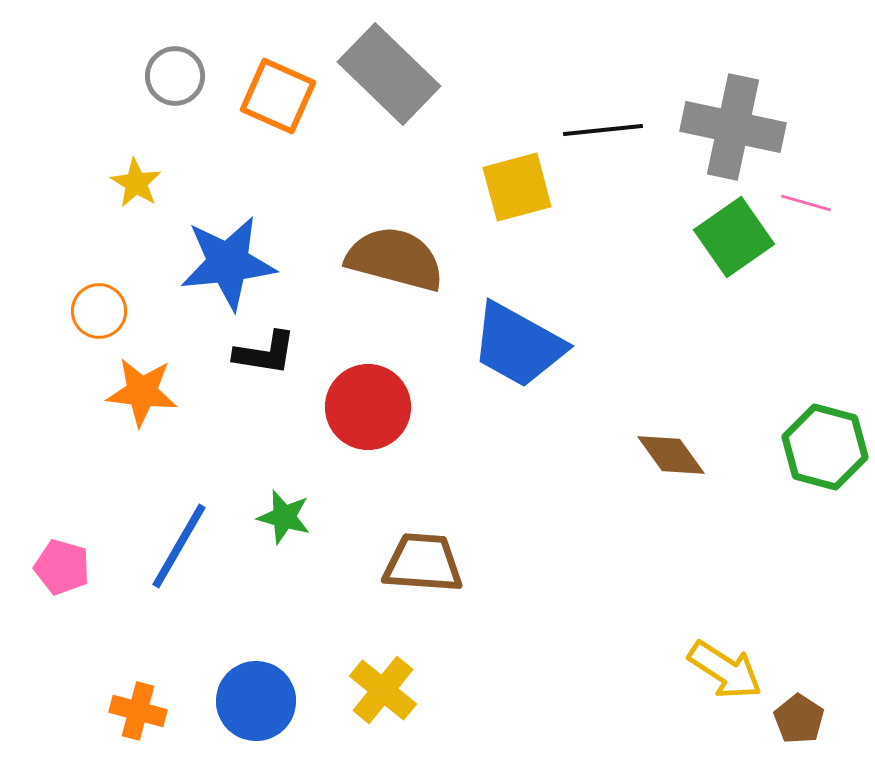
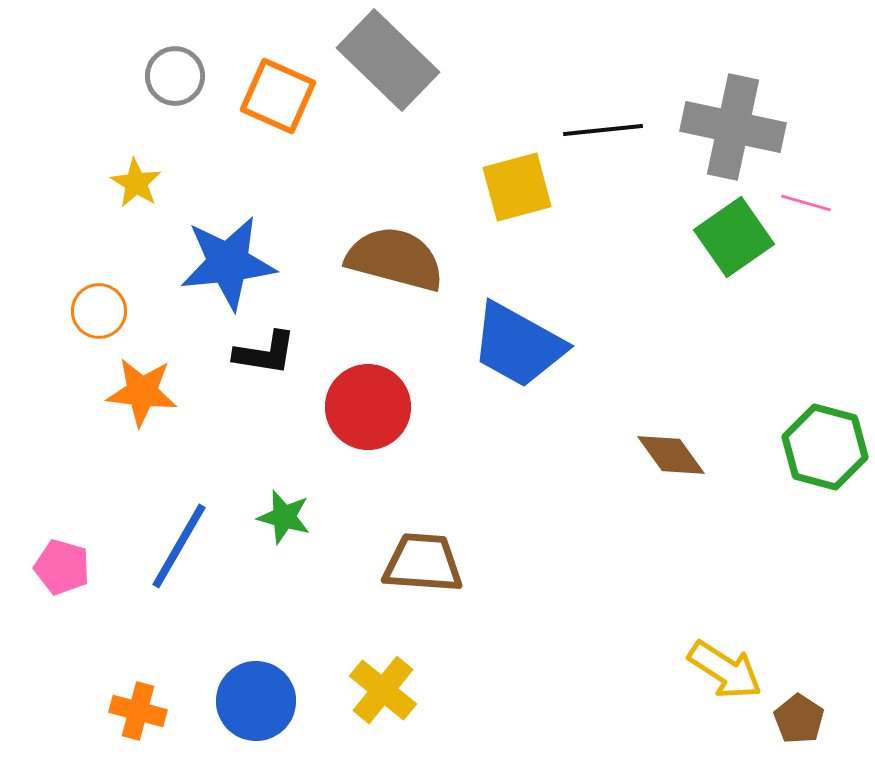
gray rectangle: moved 1 px left, 14 px up
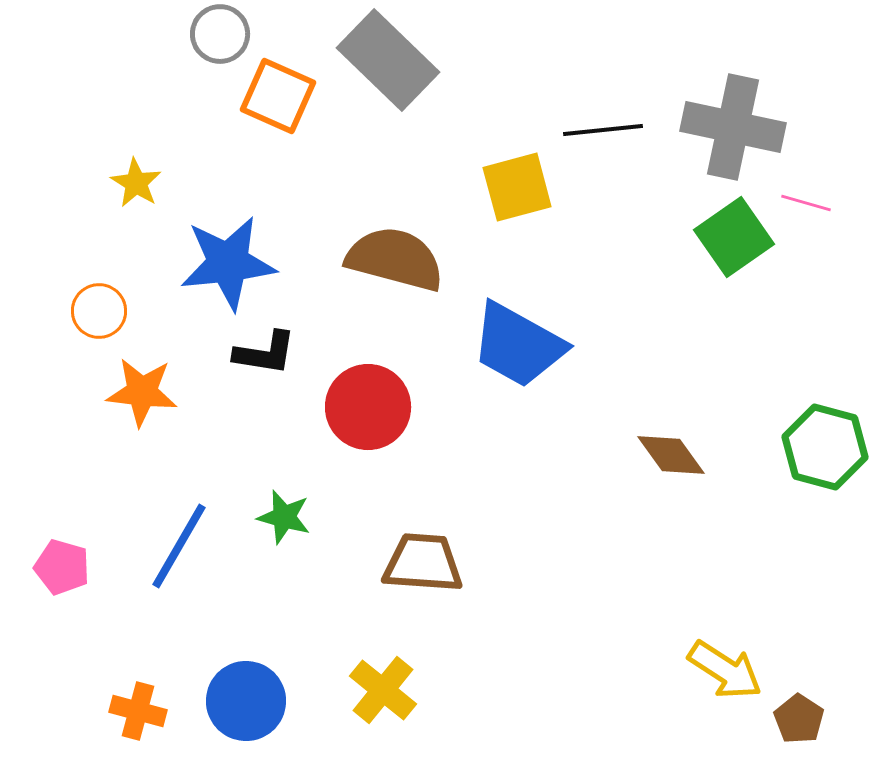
gray circle: moved 45 px right, 42 px up
blue circle: moved 10 px left
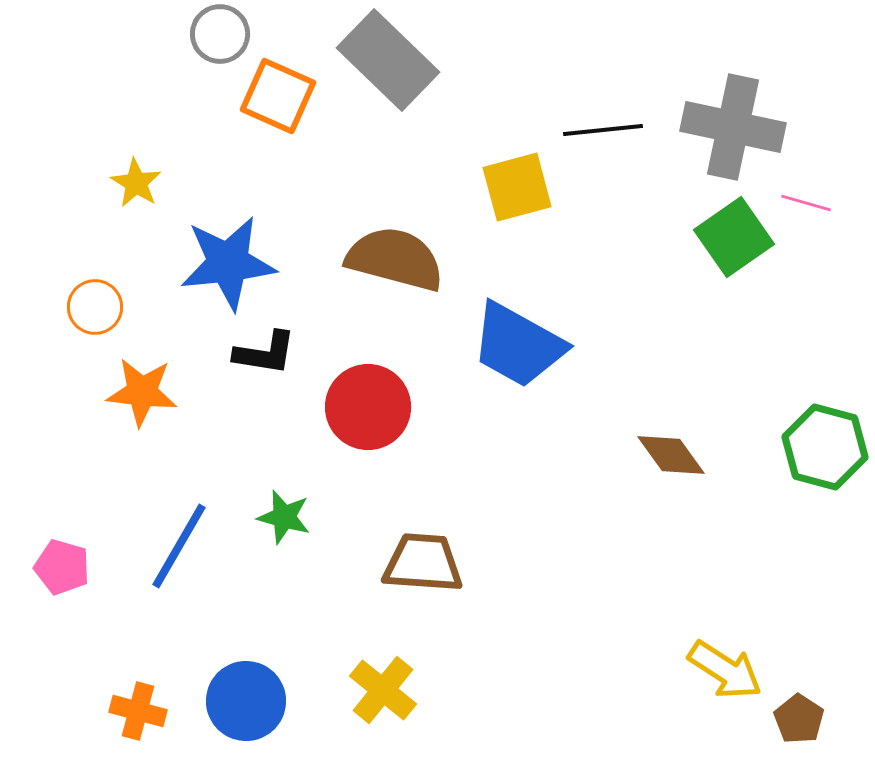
orange circle: moved 4 px left, 4 px up
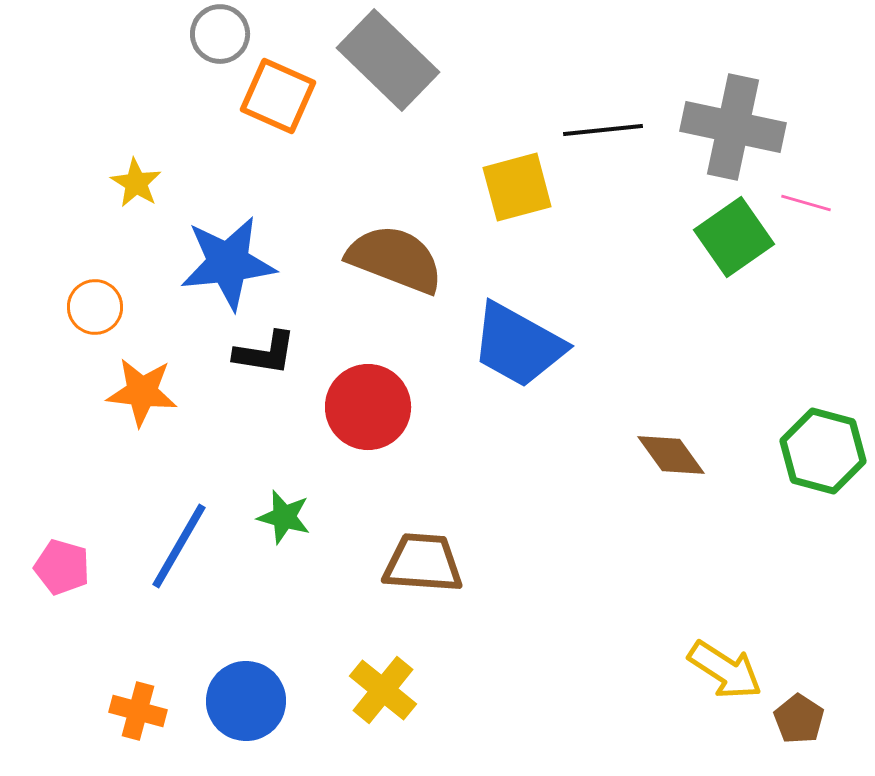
brown semicircle: rotated 6 degrees clockwise
green hexagon: moved 2 px left, 4 px down
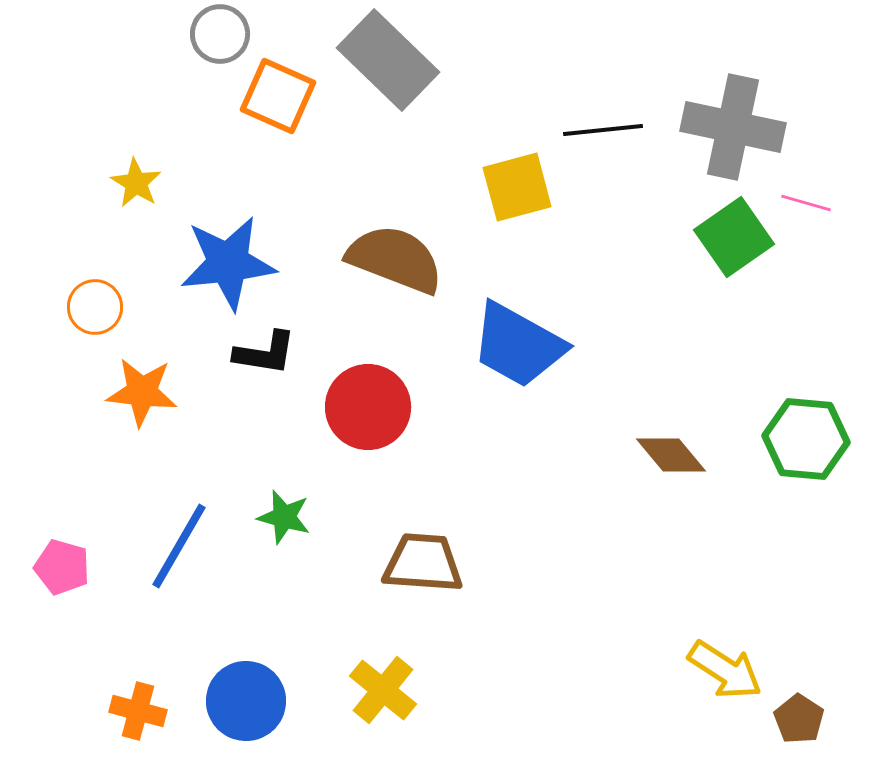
green hexagon: moved 17 px left, 12 px up; rotated 10 degrees counterclockwise
brown diamond: rotated 4 degrees counterclockwise
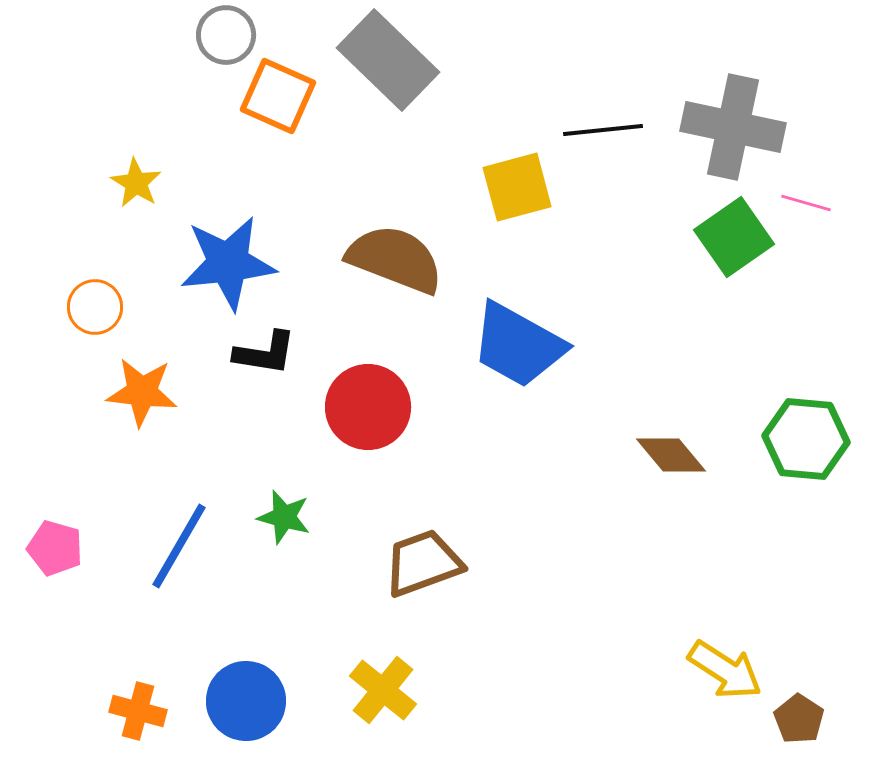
gray circle: moved 6 px right, 1 px down
brown trapezoid: rotated 24 degrees counterclockwise
pink pentagon: moved 7 px left, 19 px up
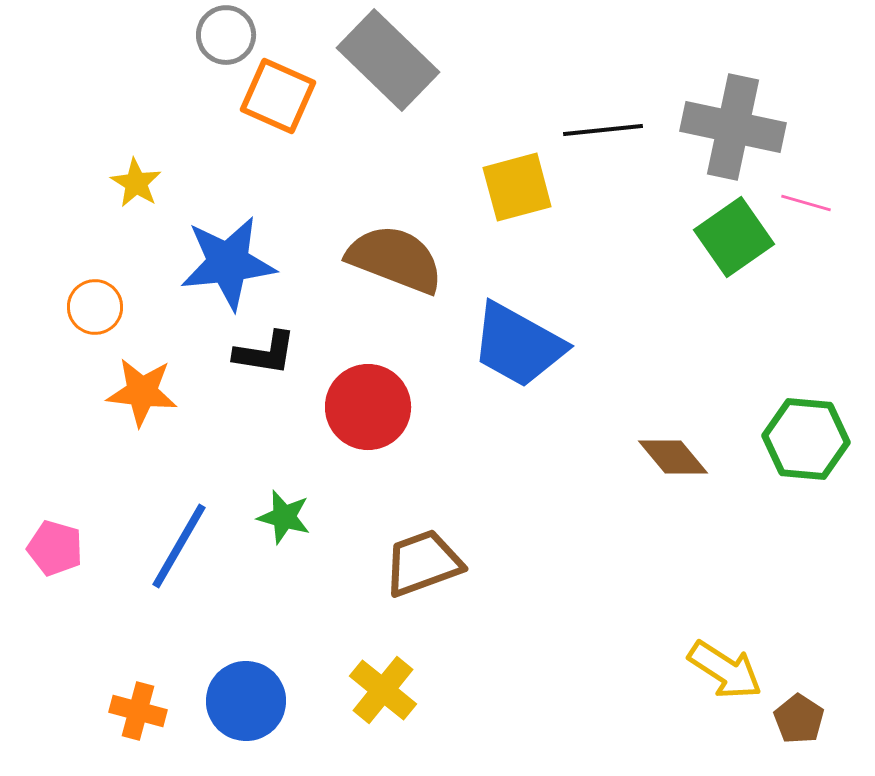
brown diamond: moved 2 px right, 2 px down
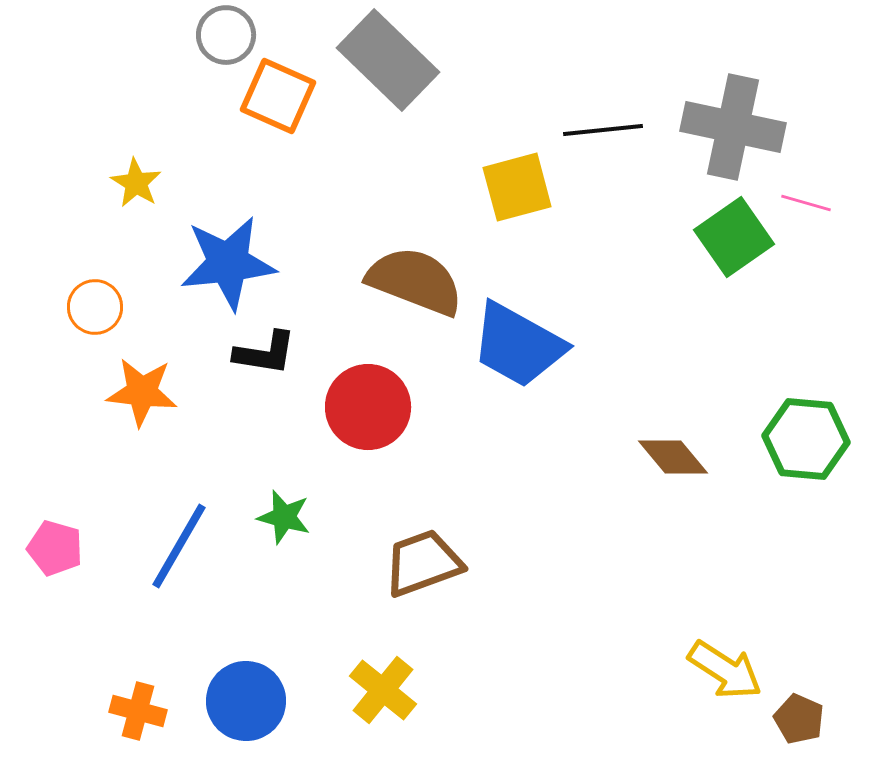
brown semicircle: moved 20 px right, 22 px down
brown pentagon: rotated 9 degrees counterclockwise
